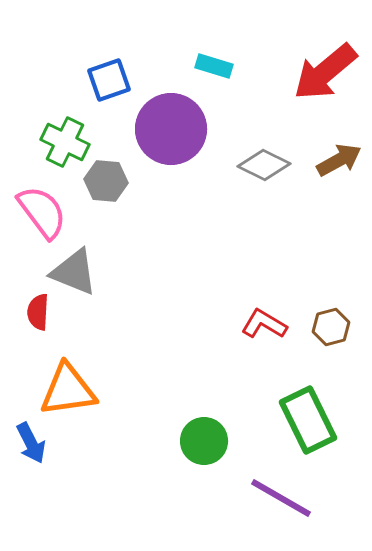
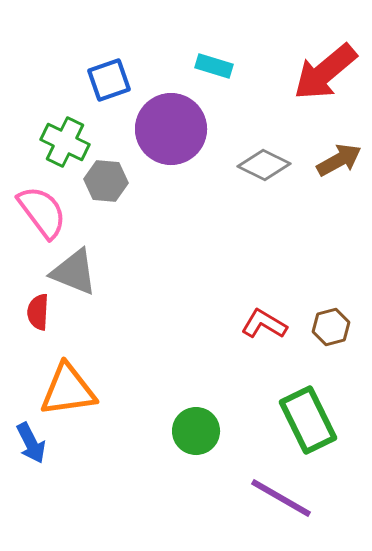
green circle: moved 8 px left, 10 px up
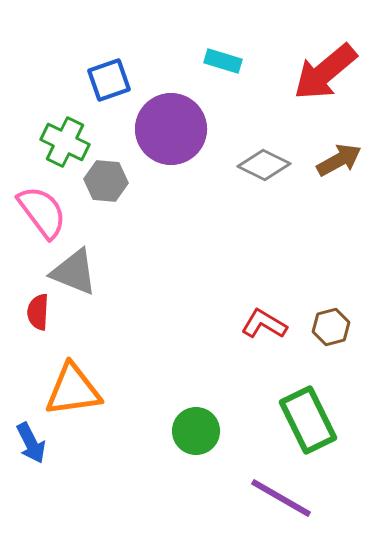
cyan rectangle: moved 9 px right, 5 px up
orange triangle: moved 5 px right
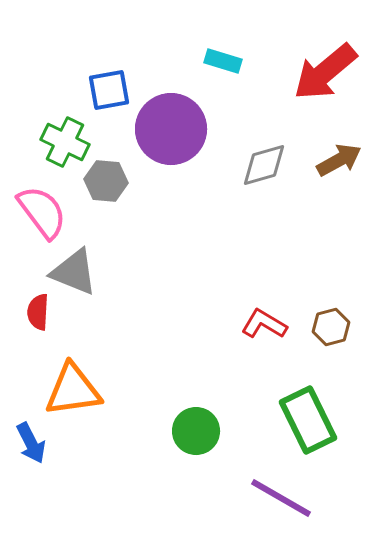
blue square: moved 10 px down; rotated 9 degrees clockwise
gray diamond: rotated 42 degrees counterclockwise
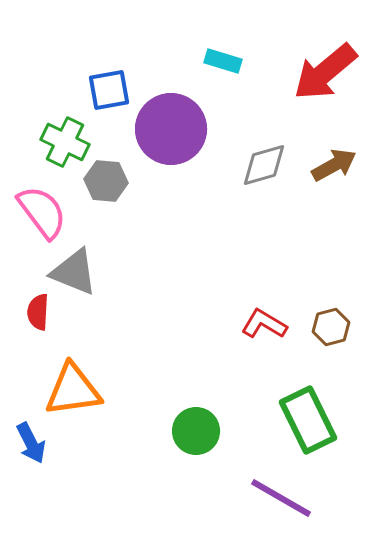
brown arrow: moved 5 px left, 5 px down
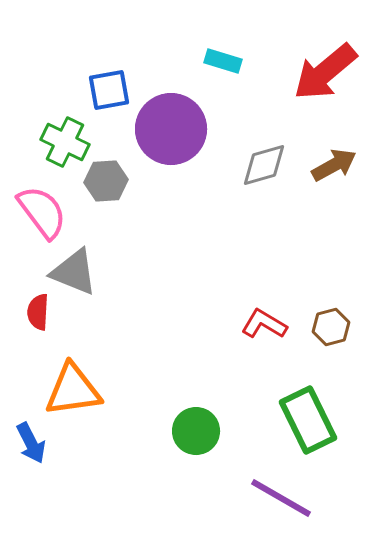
gray hexagon: rotated 9 degrees counterclockwise
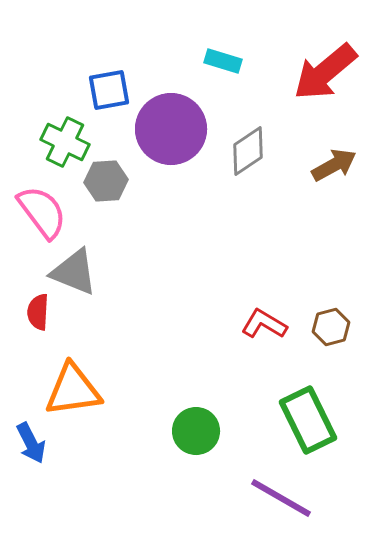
gray diamond: moved 16 px left, 14 px up; rotated 18 degrees counterclockwise
